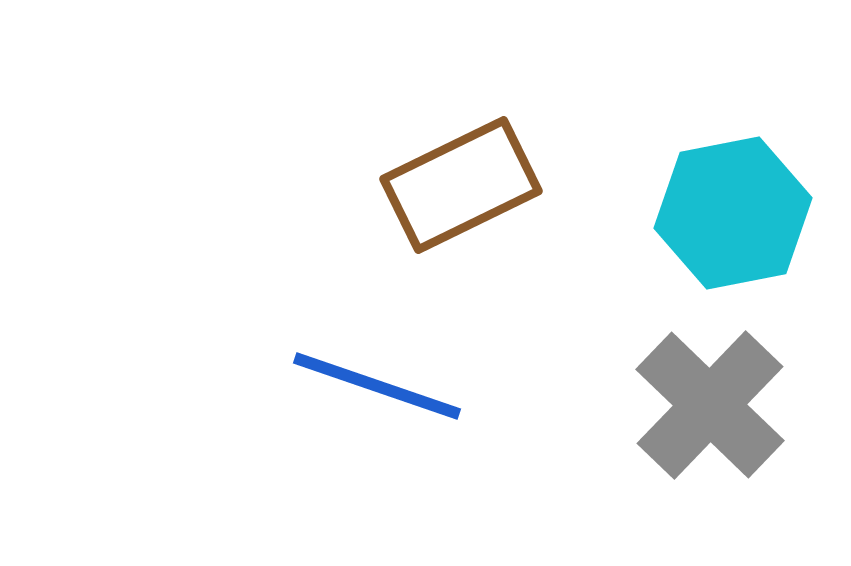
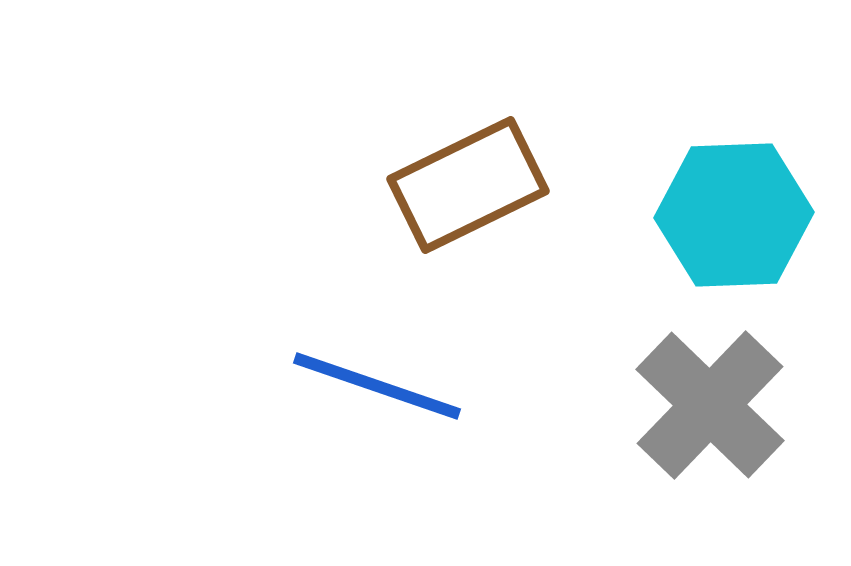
brown rectangle: moved 7 px right
cyan hexagon: moved 1 px right, 2 px down; rotated 9 degrees clockwise
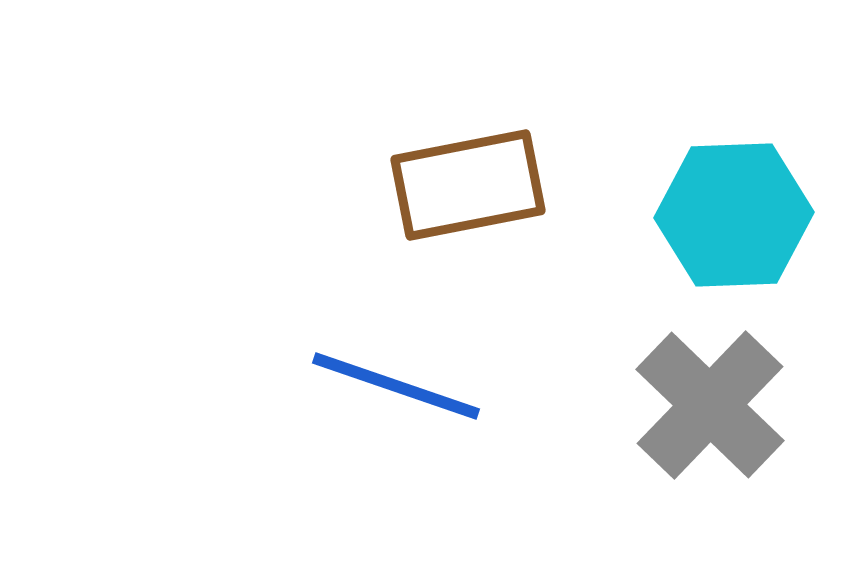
brown rectangle: rotated 15 degrees clockwise
blue line: moved 19 px right
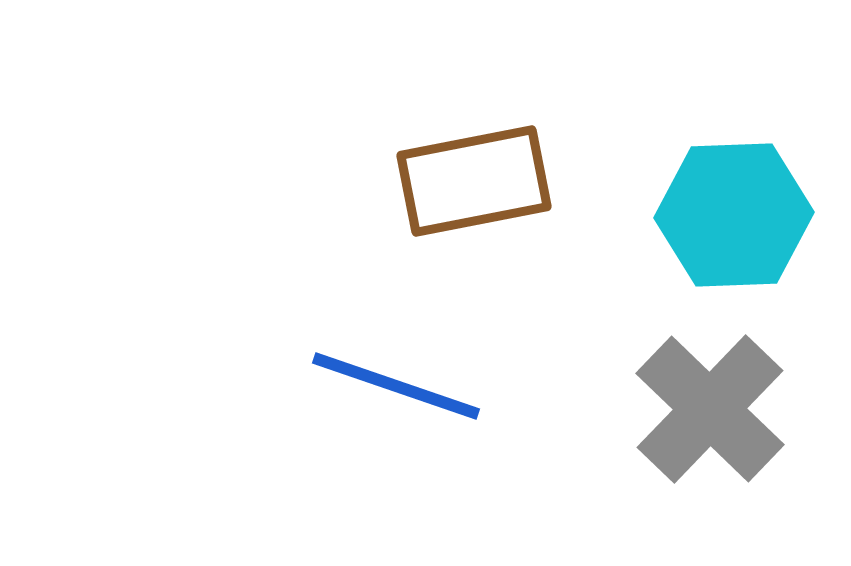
brown rectangle: moved 6 px right, 4 px up
gray cross: moved 4 px down
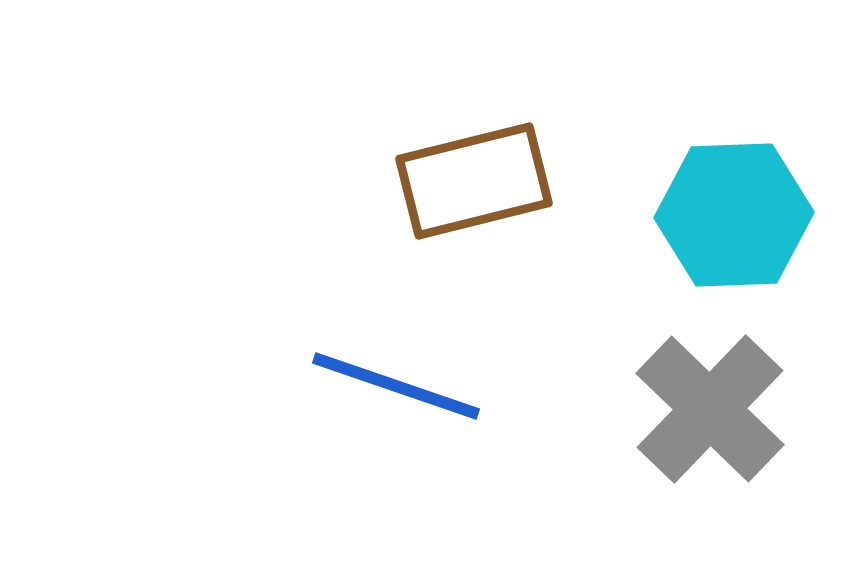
brown rectangle: rotated 3 degrees counterclockwise
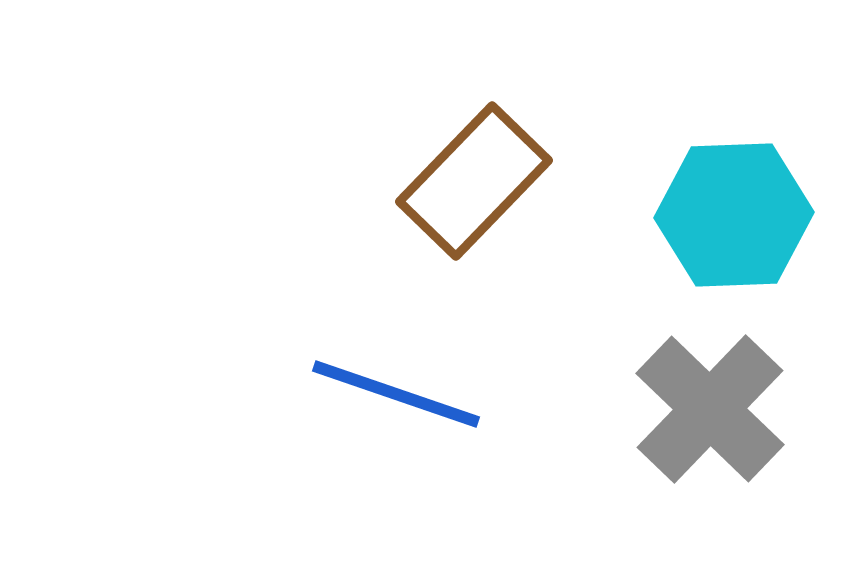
brown rectangle: rotated 32 degrees counterclockwise
blue line: moved 8 px down
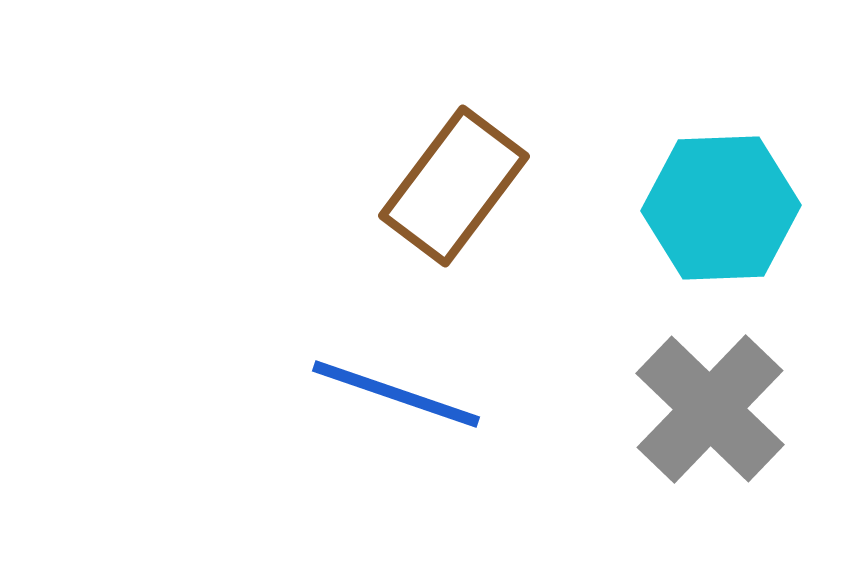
brown rectangle: moved 20 px left, 5 px down; rotated 7 degrees counterclockwise
cyan hexagon: moved 13 px left, 7 px up
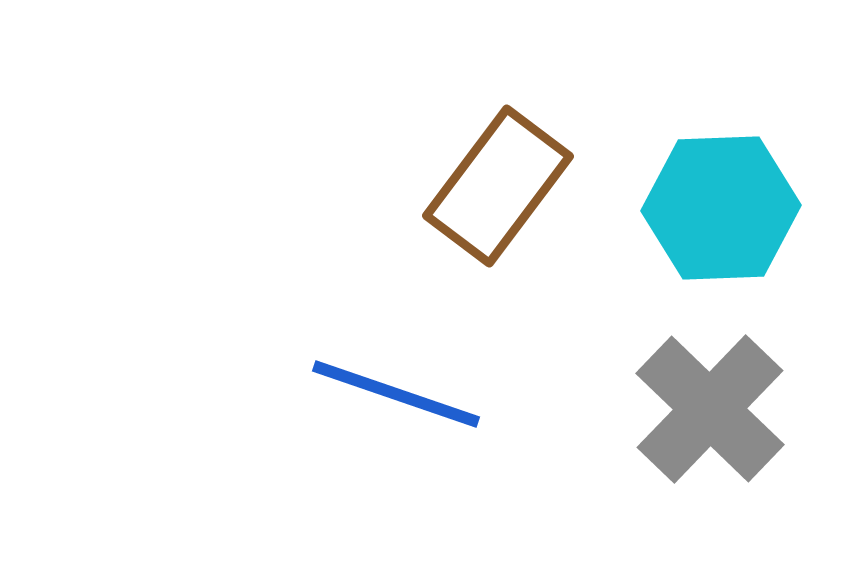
brown rectangle: moved 44 px right
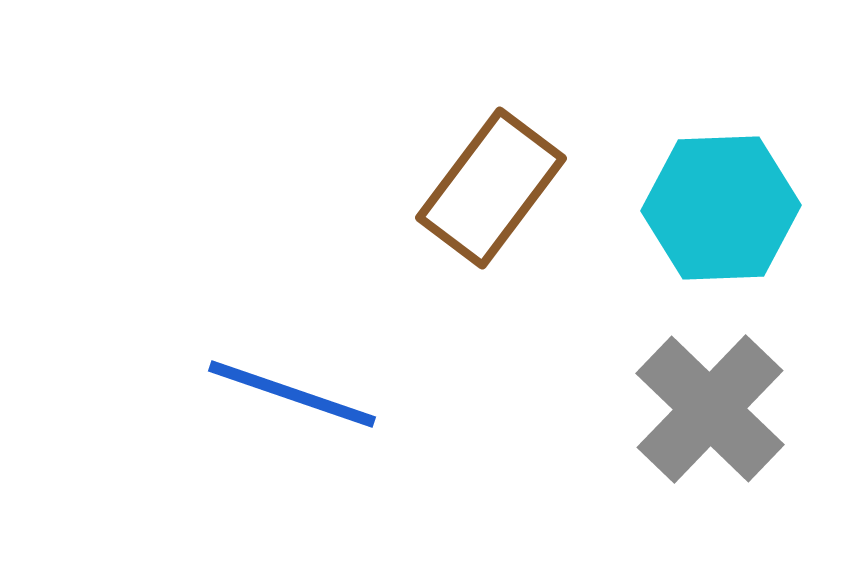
brown rectangle: moved 7 px left, 2 px down
blue line: moved 104 px left
